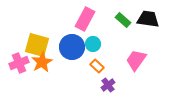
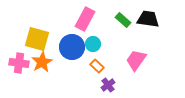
yellow square: moved 6 px up
pink cross: rotated 30 degrees clockwise
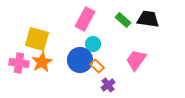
blue circle: moved 8 px right, 13 px down
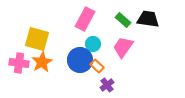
pink trapezoid: moved 13 px left, 13 px up
purple cross: moved 1 px left
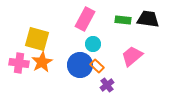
green rectangle: rotated 35 degrees counterclockwise
pink trapezoid: moved 9 px right, 9 px down; rotated 15 degrees clockwise
blue circle: moved 5 px down
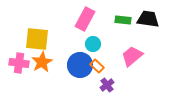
yellow square: rotated 10 degrees counterclockwise
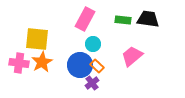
purple cross: moved 15 px left, 2 px up
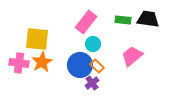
pink rectangle: moved 1 px right, 3 px down; rotated 10 degrees clockwise
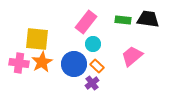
blue circle: moved 6 px left, 1 px up
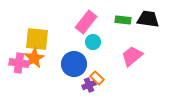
cyan circle: moved 2 px up
orange star: moved 8 px left, 4 px up
orange rectangle: moved 12 px down
purple cross: moved 3 px left, 2 px down; rotated 16 degrees clockwise
